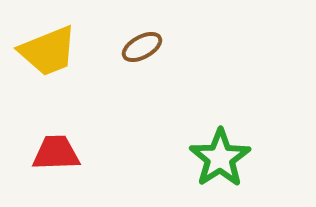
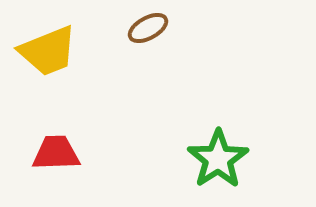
brown ellipse: moved 6 px right, 19 px up
green star: moved 2 px left, 1 px down
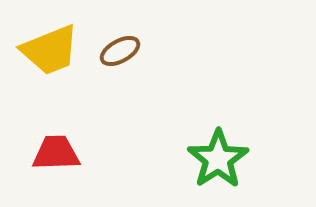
brown ellipse: moved 28 px left, 23 px down
yellow trapezoid: moved 2 px right, 1 px up
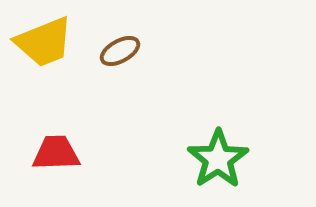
yellow trapezoid: moved 6 px left, 8 px up
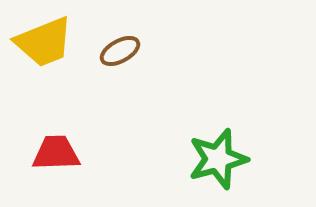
green star: rotated 18 degrees clockwise
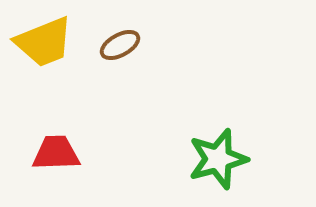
brown ellipse: moved 6 px up
